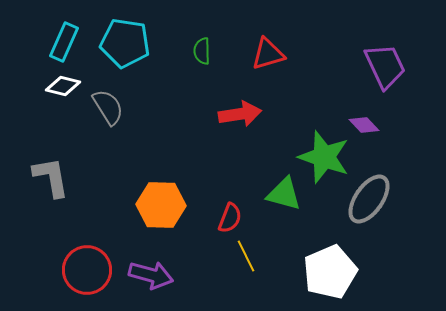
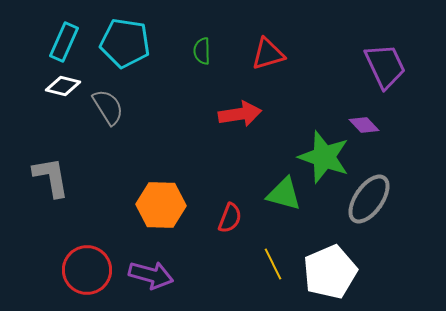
yellow line: moved 27 px right, 8 px down
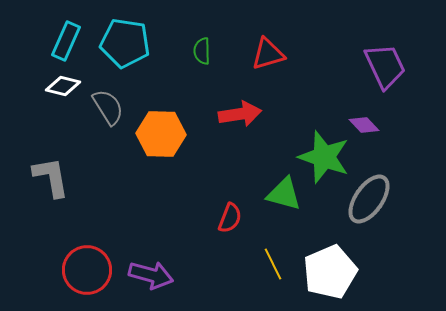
cyan rectangle: moved 2 px right, 1 px up
orange hexagon: moved 71 px up
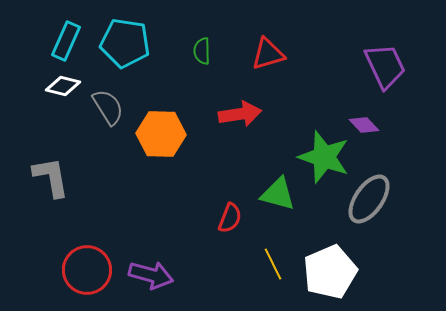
green triangle: moved 6 px left
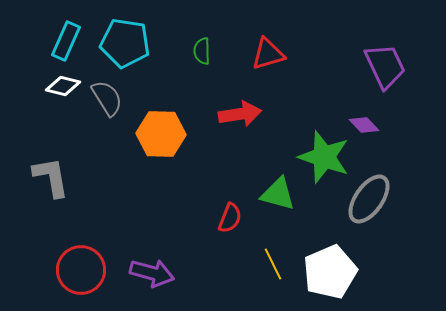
gray semicircle: moved 1 px left, 9 px up
red circle: moved 6 px left
purple arrow: moved 1 px right, 2 px up
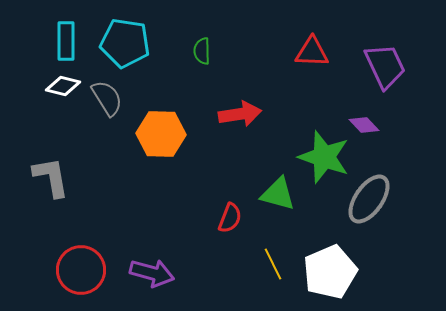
cyan rectangle: rotated 24 degrees counterclockwise
red triangle: moved 44 px right, 2 px up; rotated 18 degrees clockwise
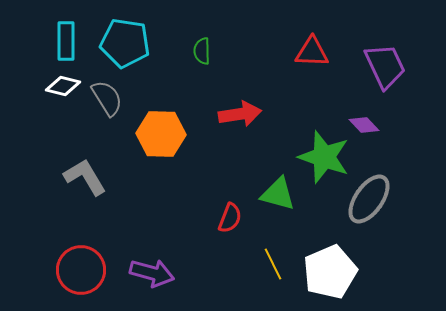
gray L-shape: moved 34 px right; rotated 21 degrees counterclockwise
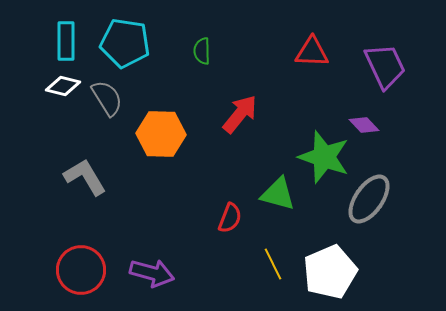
red arrow: rotated 42 degrees counterclockwise
